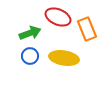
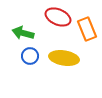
green arrow: moved 7 px left; rotated 145 degrees counterclockwise
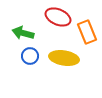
orange rectangle: moved 3 px down
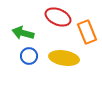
blue circle: moved 1 px left
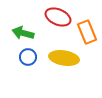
blue circle: moved 1 px left, 1 px down
